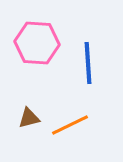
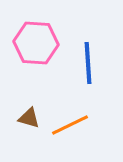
pink hexagon: moved 1 px left
brown triangle: rotated 30 degrees clockwise
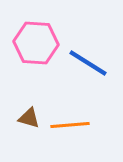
blue line: rotated 54 degrees counterclockwise
orange line: rotated 21 degrees clockwise
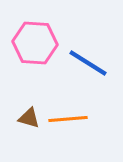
pink hexagon: moved 1 px left
orange line: moved 2 px left, 6 px up
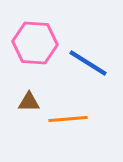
brown triangle: moved 16 px up; rotated 15 degrees counterclockwise
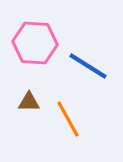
blue line: moved 3 px down
orange line: rotated 66 degrees clockwise
